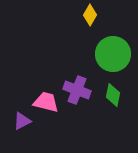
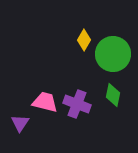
yellow diamond: moved 6 px left, 25 px down
purple cross: moved 14 px down
pink trapezoid: moved 1 px left
purple triangle: moved 2 px left, 2 px down; rotated 30 degrees counterclockwise
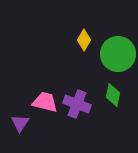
green circle: moved 5 px right
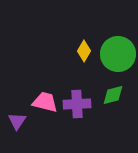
yellow diamond: moved 11 px down
green diamond: rotated 65 degrees clockwise
purple cross: rotated 24 degrees counterclockwise
purple triangle: moved 3 px left, 2 px up
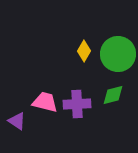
purple triangle: rotated 30 degrees counterclockwise
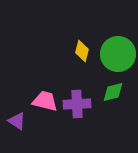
yellow diamond: moved 2 px left; rotated 15 degrees counterclockwise
green diamond: moved 3 px up
pink trapezoid: moved 1 px up
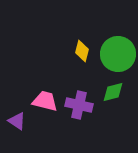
purple cross: moved 2 px right, 1 px down; rotated 16 degrees clockwise
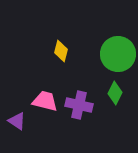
yellow diamond: moved 21 px left
green diamond: moved 2 px right, 1 px down; rotated 50 degrees counterclockwise
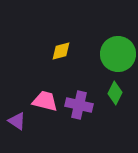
yellow diamond: rotated 60 degrees clockwise
